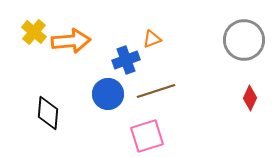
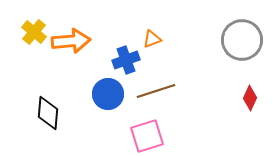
gray circle: moved 2 px left
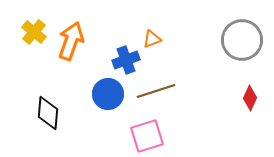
orange arrow: rotated 66 degrees counterclockwise
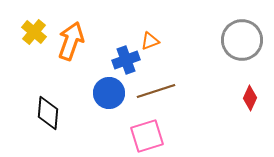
orange triangle: moved 2 px left, 2 px down
blue circle: moved 1 px right, 1 px up
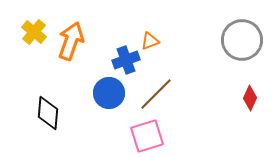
brown line: moved 3 px down; rotated 27 degrees counterclockwise
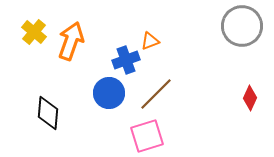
gray circle: moved 14 px up
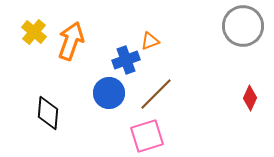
gray circle: moved 1 px right
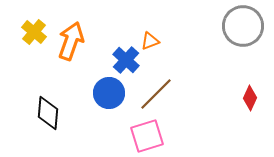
blue cross: rotated 28 degrees counterclockwise
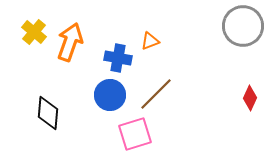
orange arrow: moved 1 px left, 1 px down
blue cross: moved 8 px left, 2 px up; rotated 32 degrees counterclockwise
blue circle: moved 1 px right, 2 px down
pink square: moved 12 px left, 2 px up
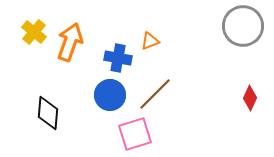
brown line: moved 1 px left
